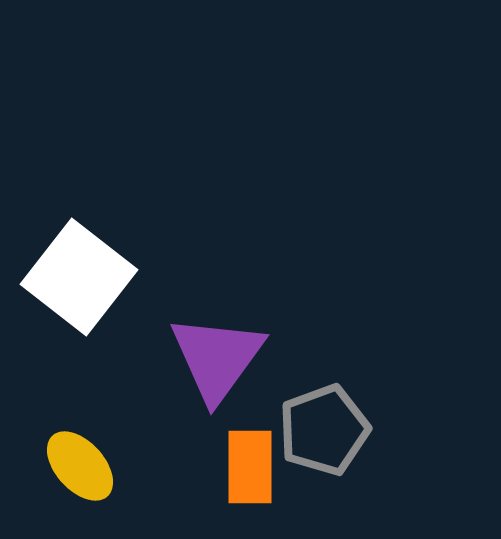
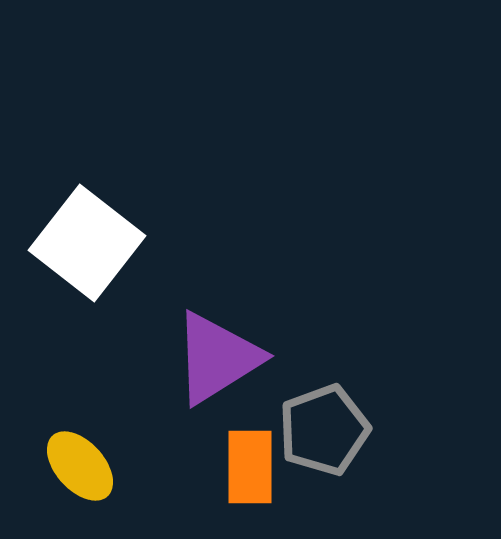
white square: moved 8 px right, 34 px up
purple triangle: rotated 22 degrees clockwise
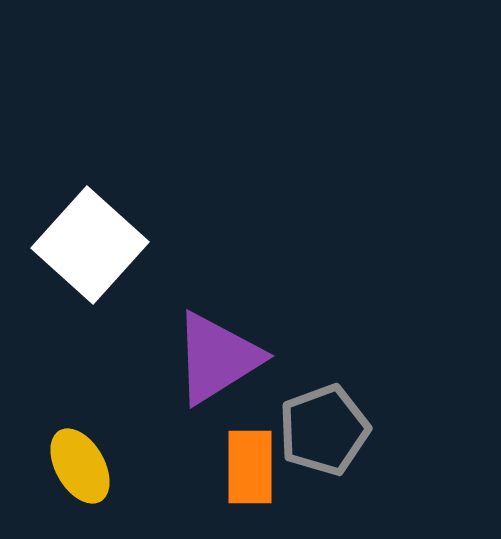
white square: moved 3 px right, 2 px down; rotated 4 degrees clockwise
yellow ellipse: rotated 12 degrees clockwise
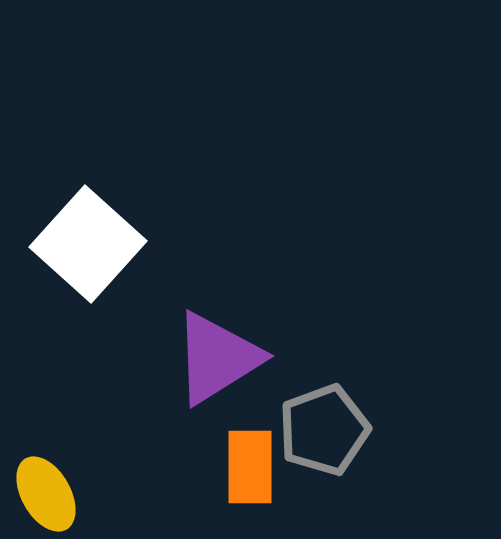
white square: moved 2 px left, 1 px up
yellow ellipse: moved 34 px left, 28 px down
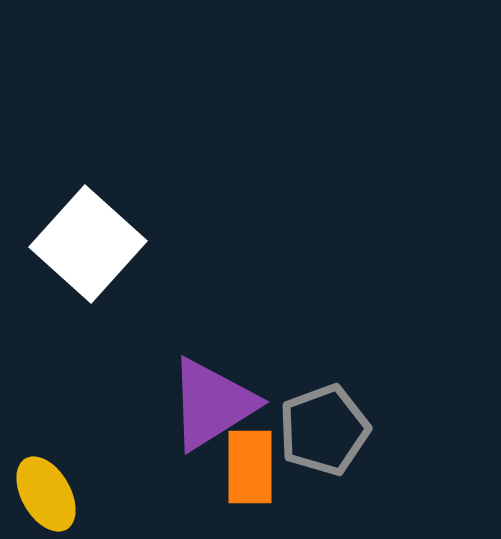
purple triangle: moved 5 px left, 46 px down
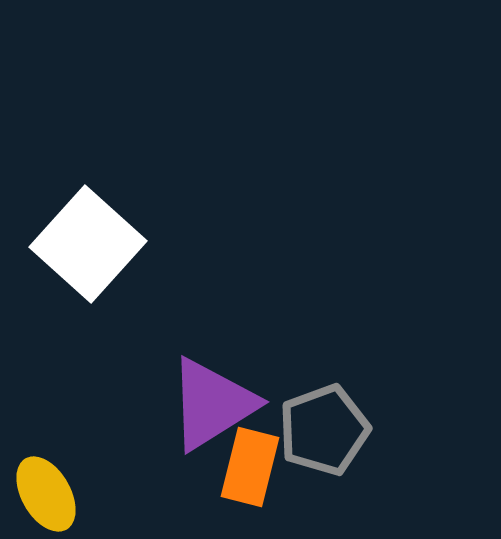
orange rectangle: rotated 14 degrees clockwise
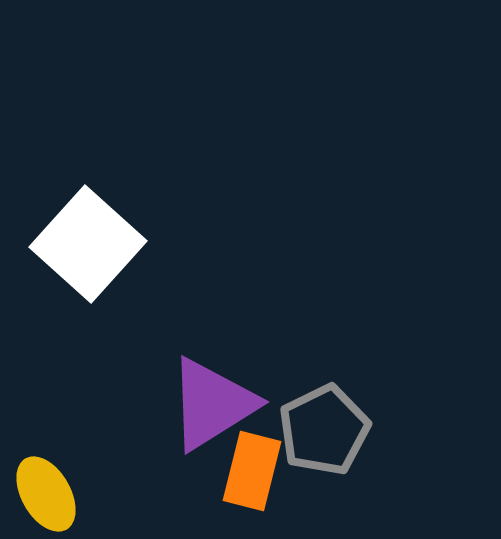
gray pentagon: rotated 6 degrees counterclockwise
orange rectangle: moved 2 px right, 4 px down
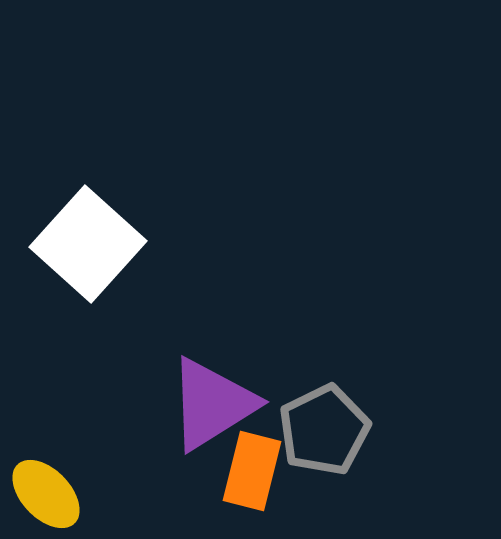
yellow ellipse: rotated 14 degrees counterclockwise
